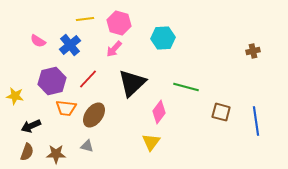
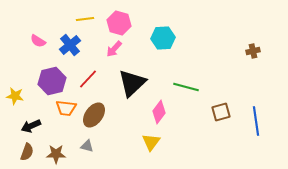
brown square: rotated 30 degrees counterclockwise
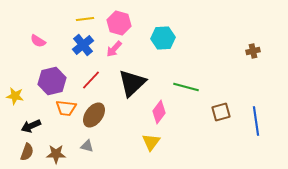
blue cross: moved 13 px right
red line: moved 3 px right, 1 px down
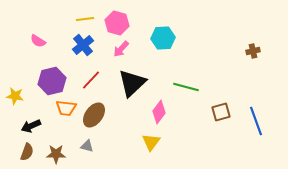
pink hexagon: moved 2 px left
pink arrow: moved 7 px right
blue line: rotated 12 degrees counterclockwise
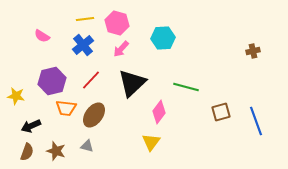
pink semicircle: moved 4 px right, 5 px up
yellow star: moved 1 px right
brown star: moved 3 px up; rotated 18 degrees clockwise
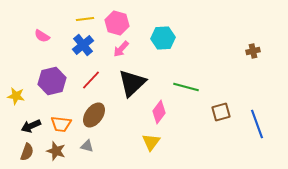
orange trapezoid: moved 5 px left, 16 px down
blue line: moved 1 px right, 3 px down
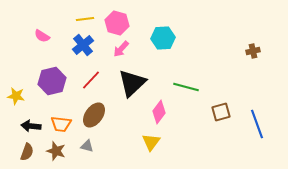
black arrow: rotated 30 degrees clockwise
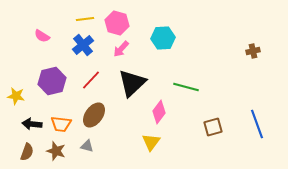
brown square: moved 8 px left, 15 px down
black arrow: moved 1 px right, 2 px up
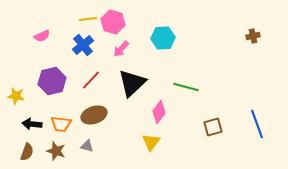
yellow line: moved 3 px right
pink hexagon: moved 4 px left, 1 px up
pink semicircle: rotated 56 degrees counterclockwise
brown cross: moved 15 px up
brown ellipse: rotated 35 degrees clockwise
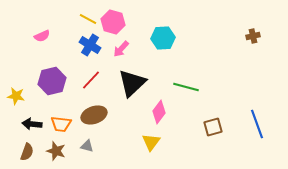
yellow line: rotated 36 degrees clockwise
blue cross: moved 7 px right; rotated 20 degrees counterclockwise
